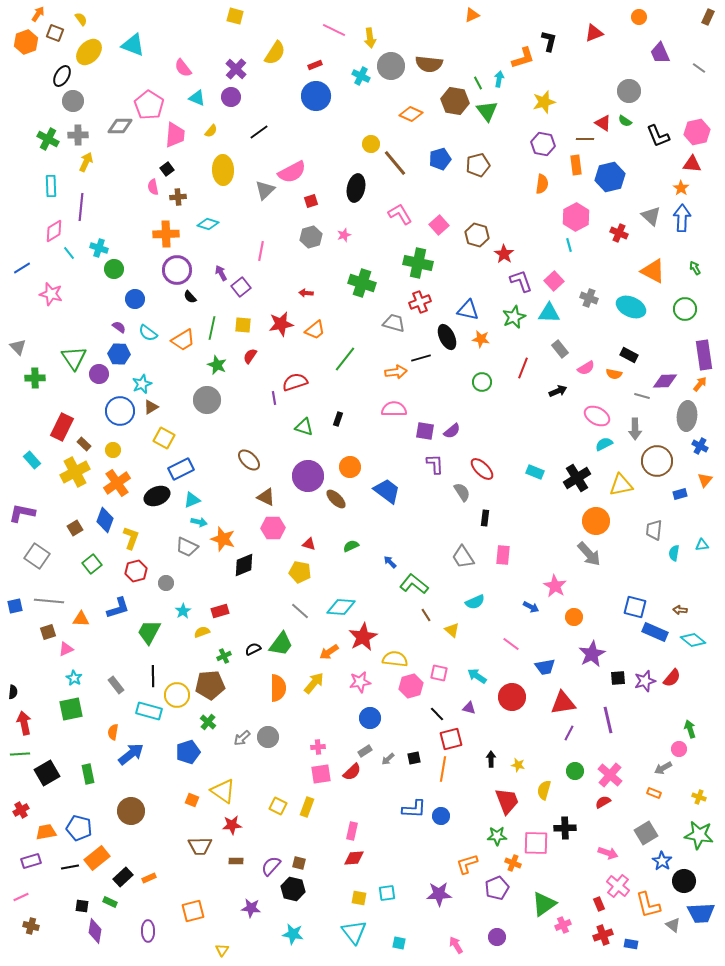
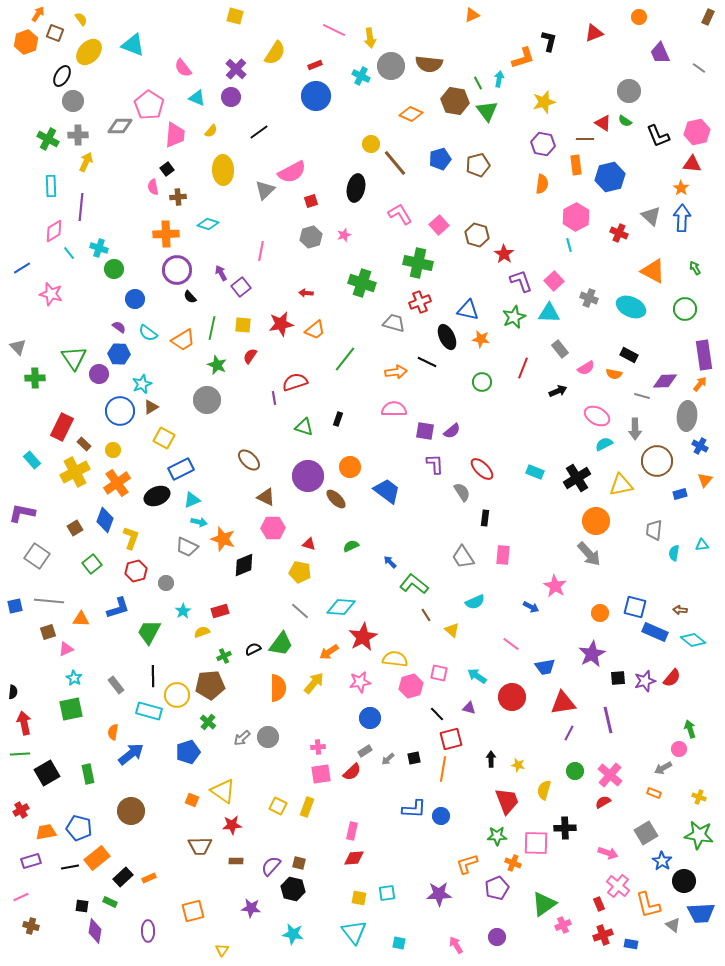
black line at (421, 358): moved 6 px right, 4 px down; rotated 42 degrees clockwise
orange circle at (574, 617): moved 26 px right, 4 px up
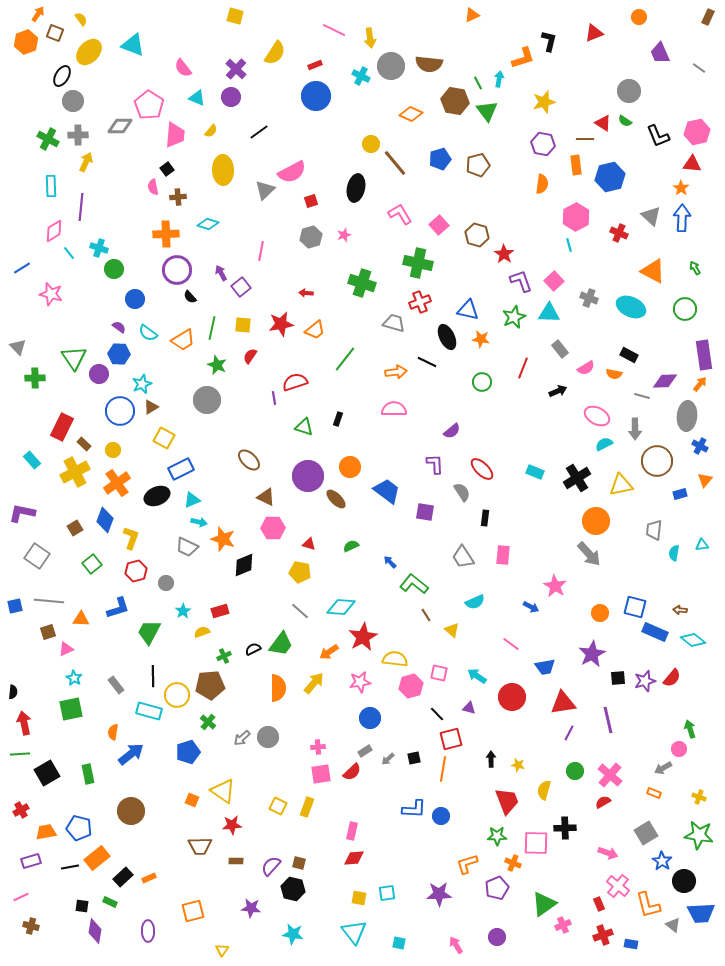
purple square at (425, 431): moved 81 px down
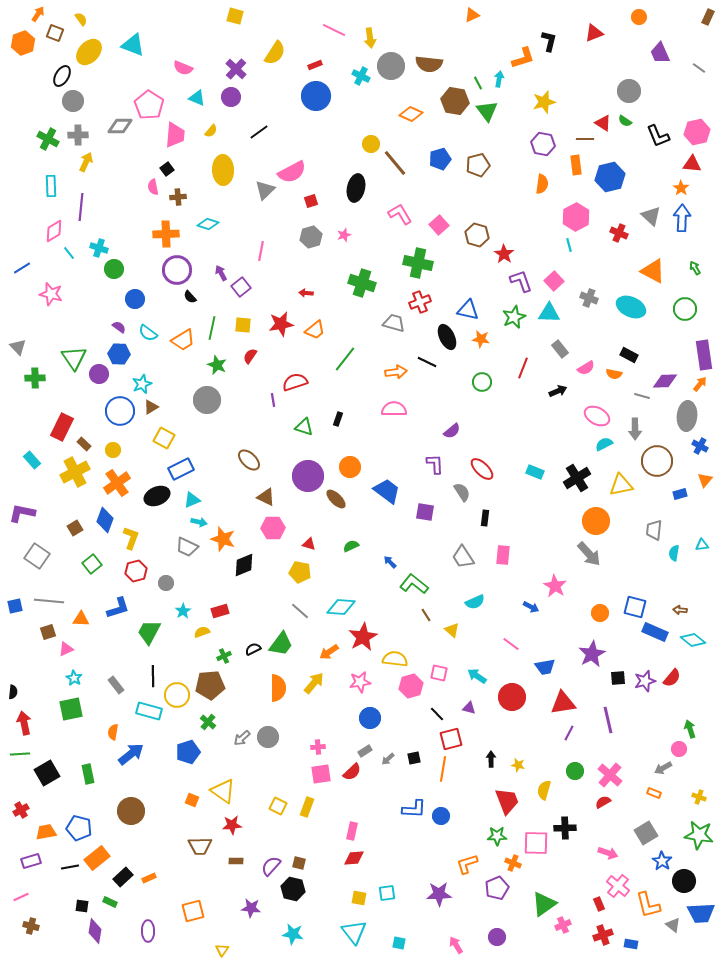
orange hexagon at (26, 42): moved 3 px left, 1 px down
pink semicircle at (183, 68): rotated 30 degrees counterclockwise
purple line at (274, 398): moved 1 px left, 2 px down
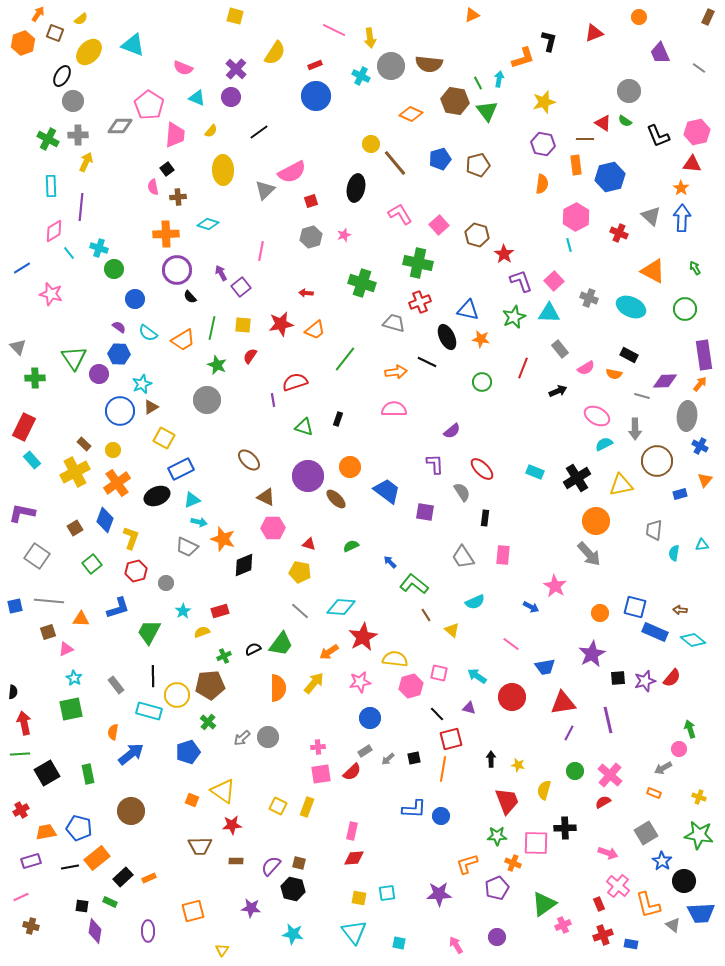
yellow semicircle at (81, 19): rotated 88 degrees clockwise
red rectangle at (62, 427): moved 38 px left
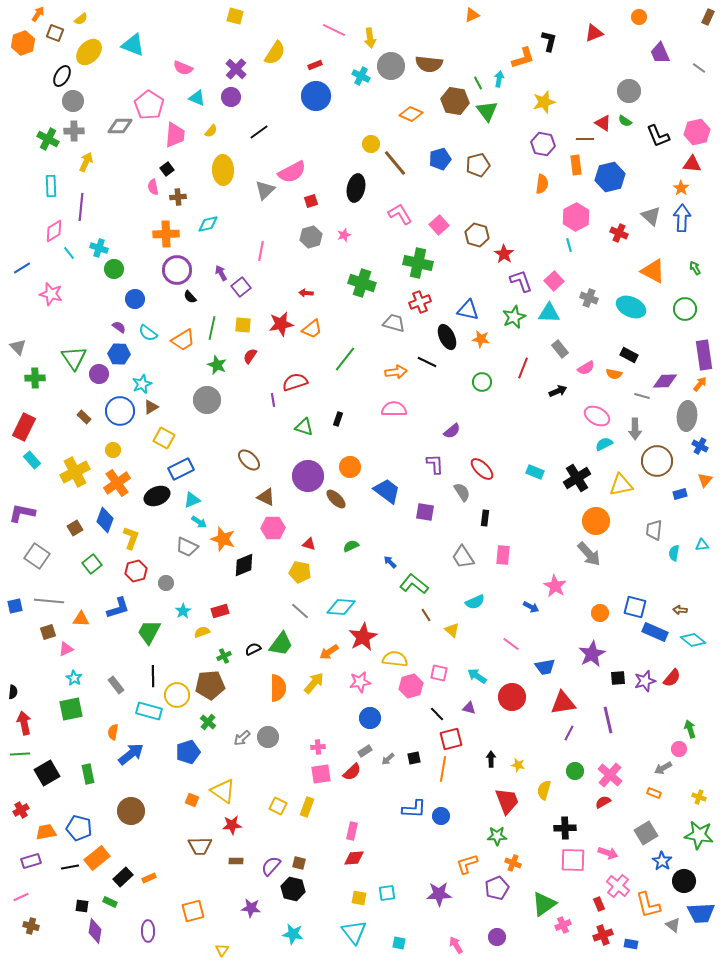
gray cross at (78, 135): moved 4 px left, 4 px up
cyan diamond at (208, 224): rotated 30 degrees counterclockwise
orange trapezoid at (315, 330): moved 3 px left, 1 px up
brown rectangle at (84, 444): moved 27 px up
cyan arrow at (199, 522): rotated 21 degrees clockwise
pink square at (536, 843): moved 37 px right, 17 px down
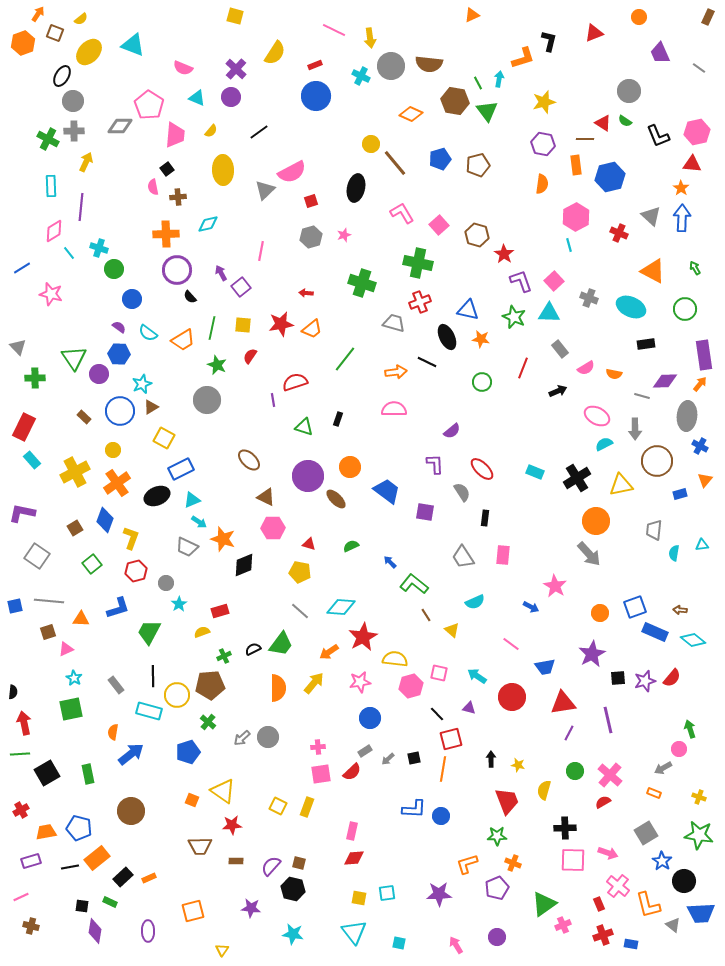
pink L-shape at (400, 214): moved 2 px right, 1 px up
blue circle at (135, 299): moved 3 px left
green star at (514, 317): rotated 25 degrees counterclockwise
black rectangle at (629, 355): moved 17 px right, 11 px up; rotated 36 degrees counterclockwise
blue square at (635, 607): rotated 35 degrees counterclockwise
cyan star at (183, 611): moved 4 px left, 7 px up
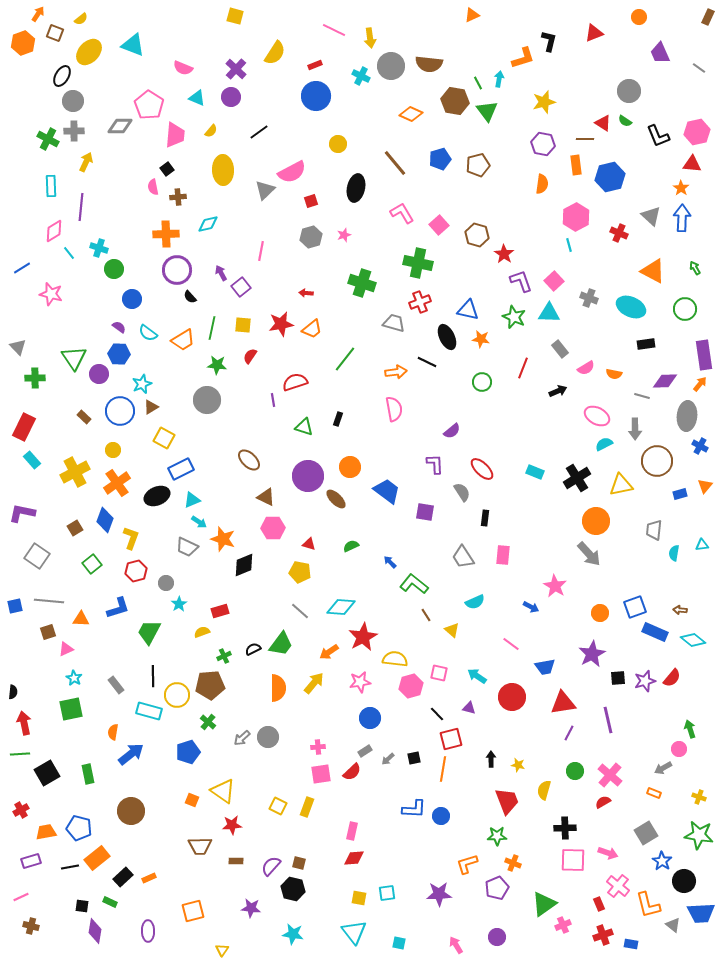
yellow circle at (371, 144): moved 33 px left
green star at (217, 365): rotated 18 degrees counterclockwise
pink semicircle at (394, 409): rotated 80 degrees clockwise
orange triangle at (705, 480): moved 6 px down
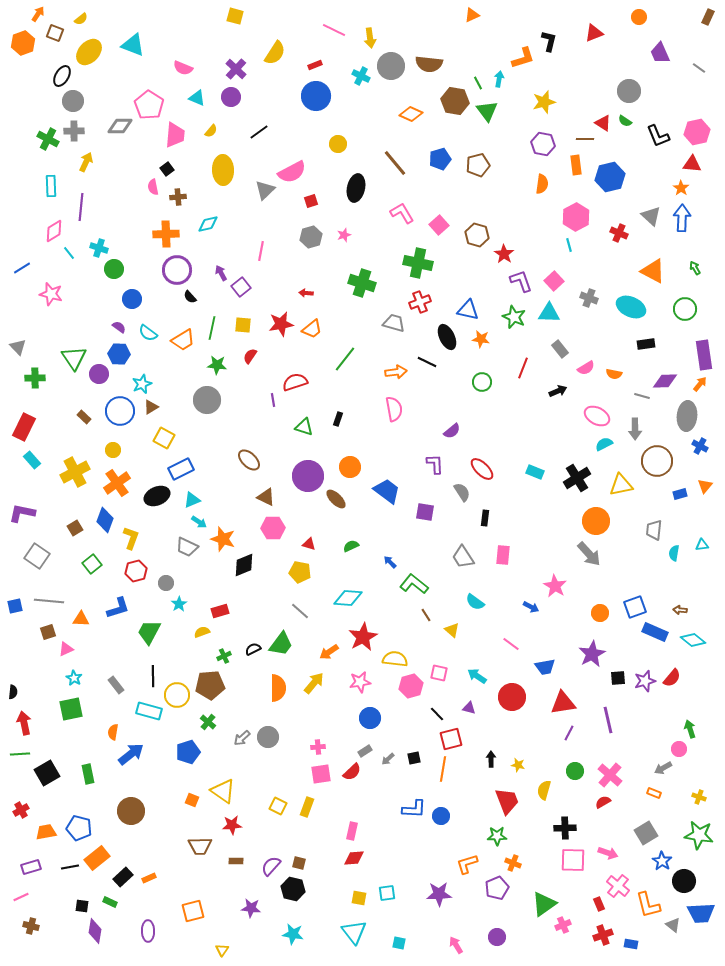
cyan semicircle at (475, 602): rotated 60 degrees clockwise
cyan diamond at (341, 607): moved 7 px right, 9 px up
purple rectangle at (31, 861): moved 6 px down
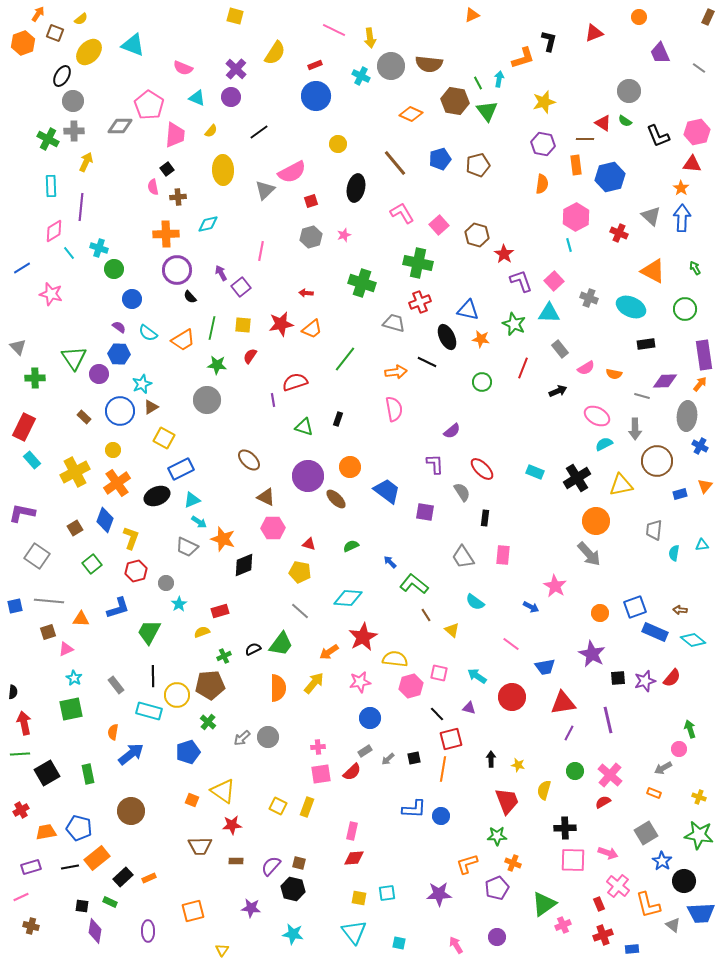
green star at (514, 317): moved 7 px down
purple star at (592, 654): rotated 16 degrees counterclockwise
blue rectangle at (631, 944): moved 1 px right, 5 px down; rotated 16 degrees counterclockwise
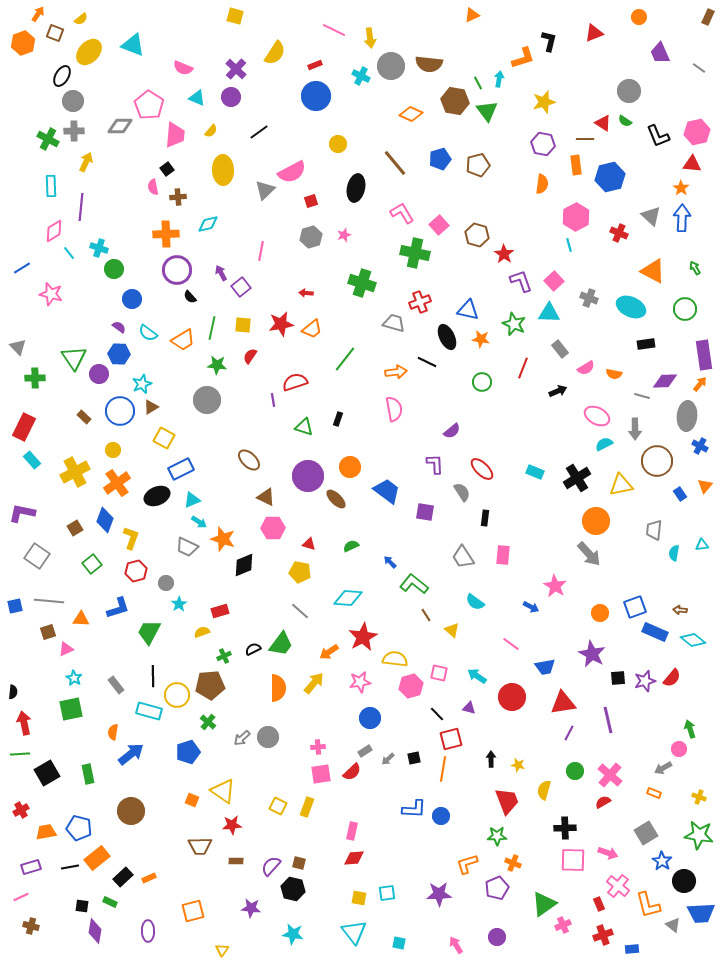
green cross at (418, 263): moved 3 px left, 10 px up
blue rectangle at (680, 494): rotated 72 degrees clockwise
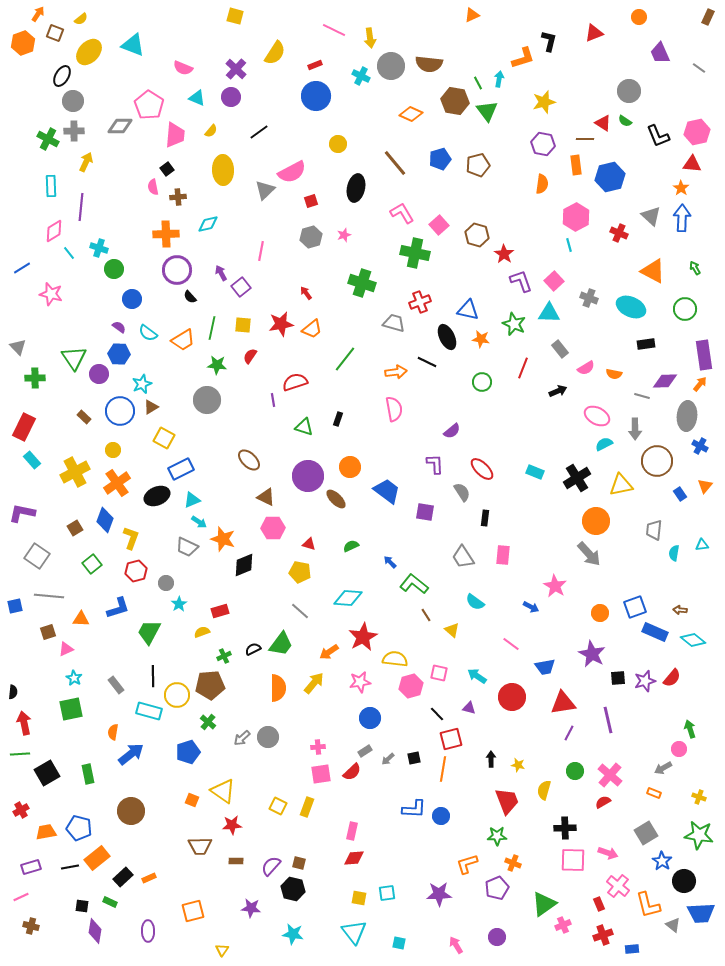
red arrow at (306, 293): rotated 48 degrees clockwise
gray line at (49, 601): moved 5 px up
